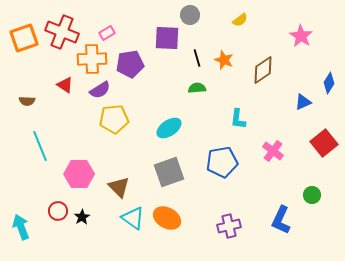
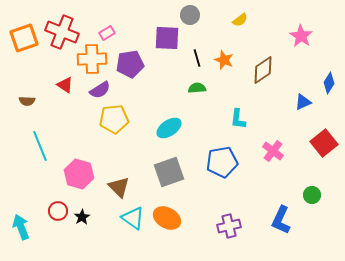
pink hexagon: rotated 16 degrees clockwise
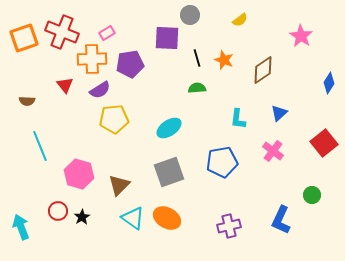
red triangle: rotated 18 degrees clockwise
blue triangle: moved 24 px left, 11 px down; rotated 18 degrees counterclockwise
brown triangle: moved 2 px up; rotated 30 degrees clockwise
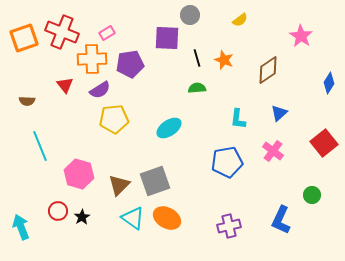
brown diamond: moved 5 px right
blue pentagon: moved 5 px right
gray square: moved 14 px left, 9 px down
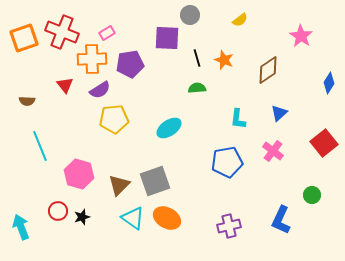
black star: rotated 14 degrees clockwise
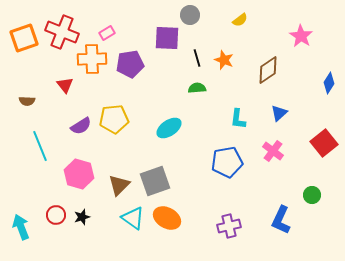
purple semicircle: moved 19 px left, 36 px down
red circle: moved 2 px left, 4 px down
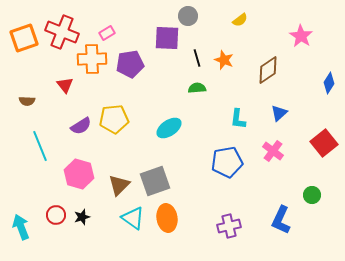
gray circle: moved 2 px left, 1 px down
orange ellipse: rotated 52 degrees clockwise
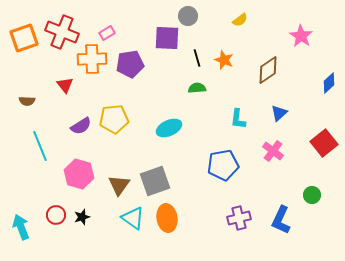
blue diamond: rotated 15 degrees clockwise
cyan ellipse: rotated 10 degrees clockwise
blue pentagon: moved 4 px left, 3 px down
brown triangle: rotated 10 degrees counterclockwise
purple cross: moved 10 px right, 8 px up
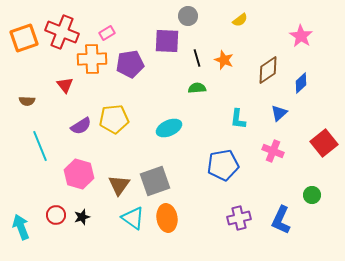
purple square: moved 3 px down
blue diamond: moved 28 px left
pink cross: rotated 15 degrees counterclockwise
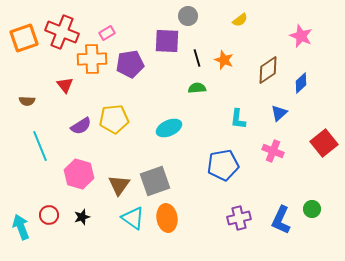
pink star: rotated 10 degrees counterclockwise
green circle: moved 14 px down
red circle: moved 7 px left
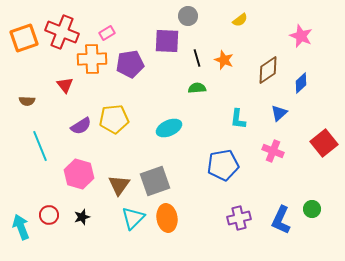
cyan triangle: rotated 40 degrees clockwise
